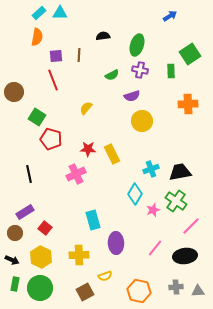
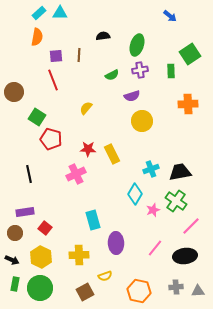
blue arrow at (170, 16): rotated 72 degrees clockwise
purple cross at (140, 70): rotated 21 degrees counterclockwise
purple rectangle at (25, 212): rotated 24 degrees clockwise
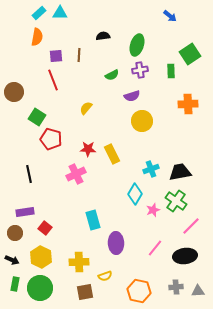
yellow cross at (79, 255): moved 7 px down
brown square at (85, 292): rotated 18 degrees clockwise
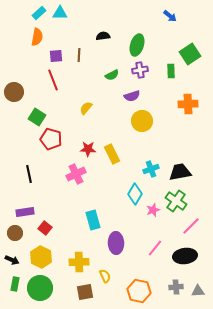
yellow semicircle at (105, 276): rotated 96 degrees counterclockwise
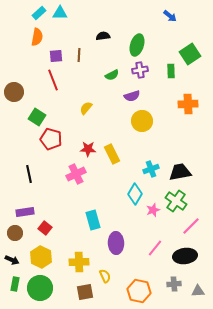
gray cross at (176, 287): moved 2 px left, 3 px up
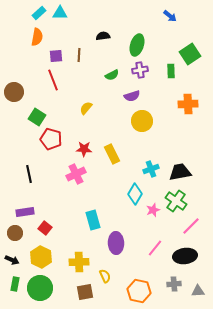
red star at (88, 149): moved 4 px left
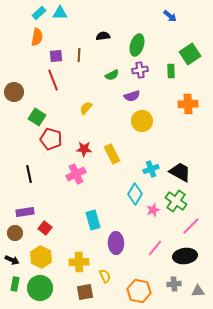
black trapezoid at (180, 172): rotated 40 degrees clockwise
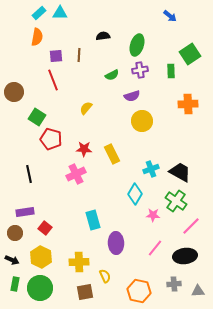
pink star at (153, 210): moved 5 px down; rotated 24 degrees clockwise
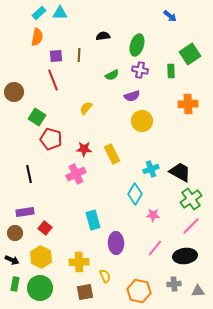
purple cross at (140, 70): rotated 21 degrees clockwise
green cross at (176, 201): moved 15 px right, 2 px up; rotated 20 degrees clockwise
